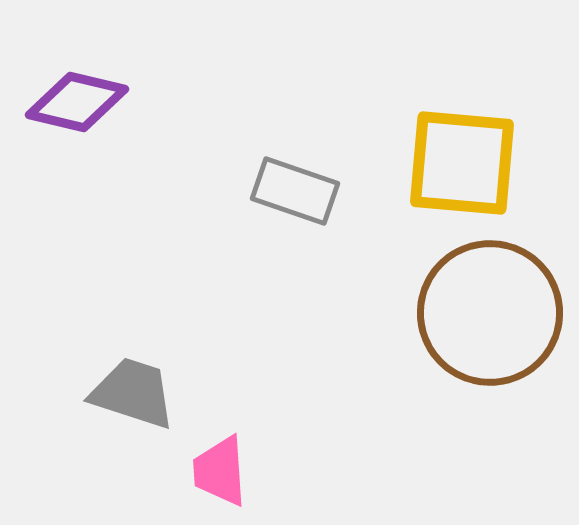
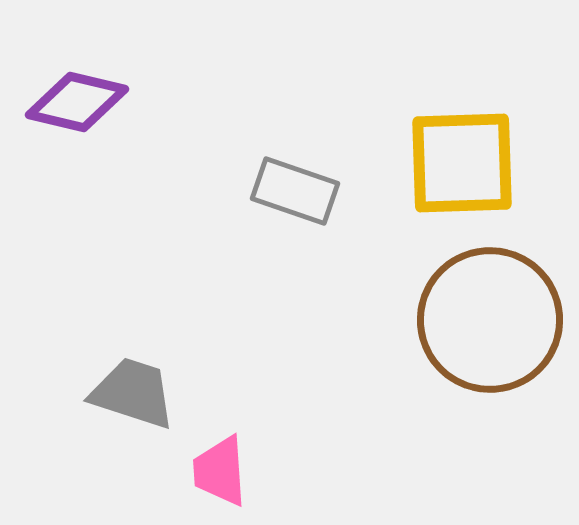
yellow square: rotated 7 degrees counterclockwise
brown circle: moved 7 px down
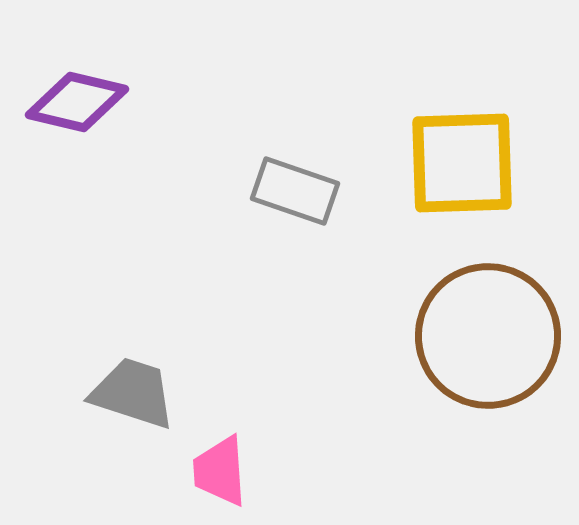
brown circle: moved 2 px left, 16 px down
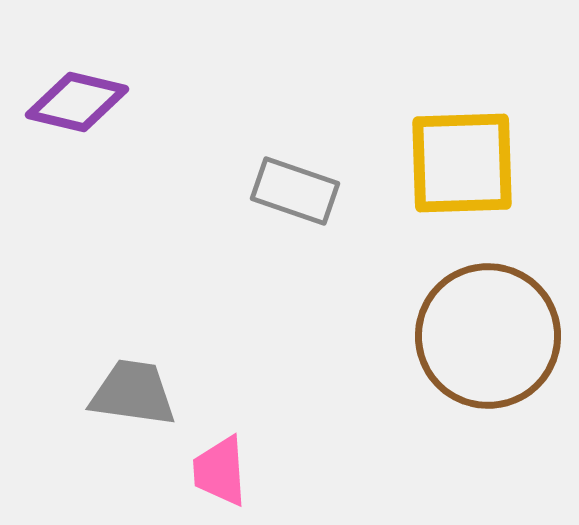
gray trapezoid: rotated 10 degrees counterclockwise
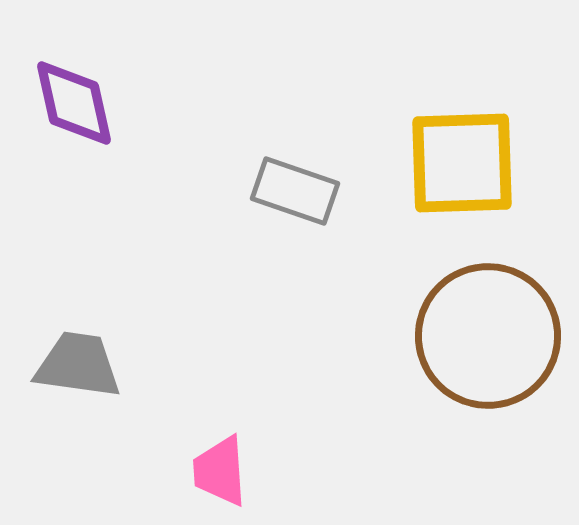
purple diamond: moved 3 px left, 1 px down; rotated 64 degrees clockwise
gray trapezoid: moved 55 px left, 28 px up
